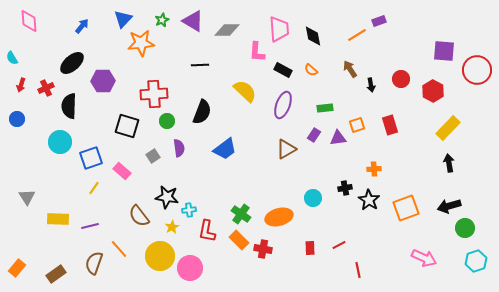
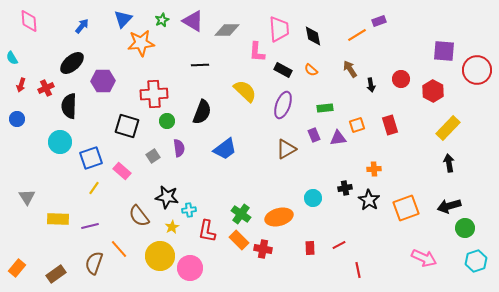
purple rectangle at (314, 135): rotated 56 degrees counterclockwise
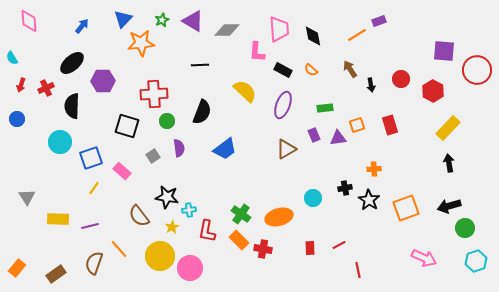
black semicircle at (69, 106): moved 3 px right
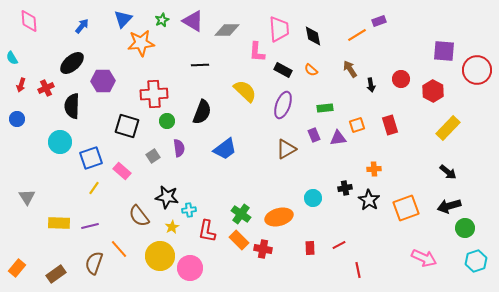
black arrow at (449, 163): moved 1 px left, 9 px down; rotated 138 degrees clockwise
yellow rectangle at (58, 219): moved 1 px right, 4 px down
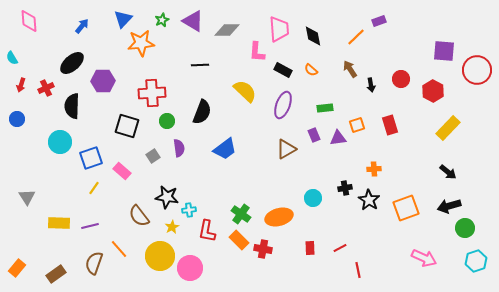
orange line at (357, 35): moved 1 px left, 2 px down; rotated 12 degrees counterclockwise
red cross at (154, 94): moved 2 px left, 1 px up
red line at (339, 245): moved 1 px right, 3 px down
